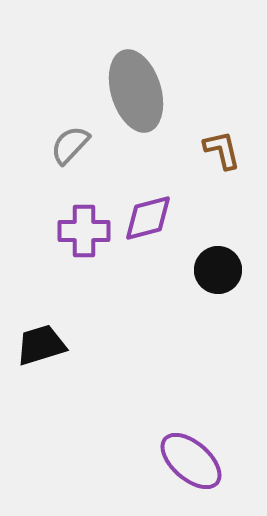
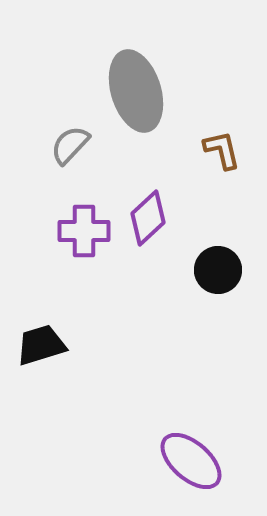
purple diamond: rotated 28 degrees counterclockwise
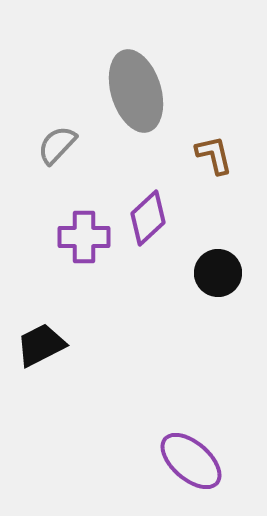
gray semicircle: moved 13 px left
brown L-shape: moved 8 px left, 5 px down
purple cross: moved 6 px down
black circle: moved 3 px down
black trapezoid: rotated 10 degrees counterclockwise
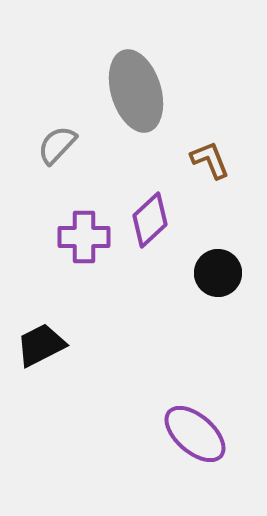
brown L-shape: moved 4 px left, 5 px down; rotated 9 degrees counterclockwise
purple diamond: moved 2 px right, 2 px down
purple ellipse: moved 4 px right, 27 px up
